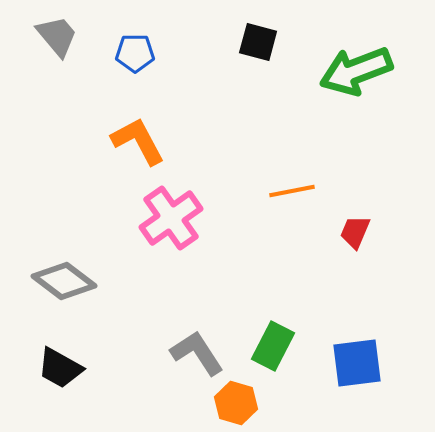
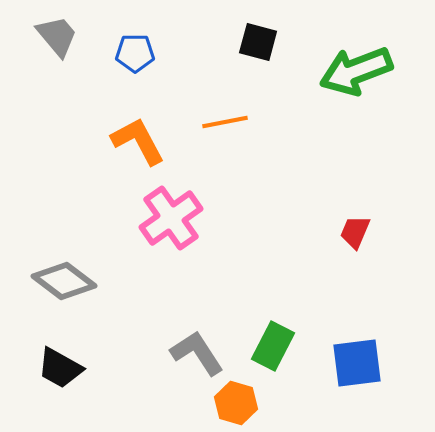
orange line: moved 67 px left, 69 px up
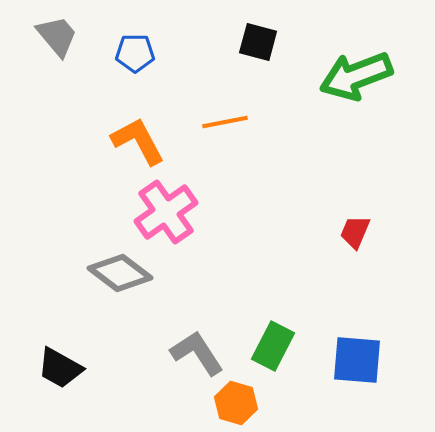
green arrow: moved 5 px down
pink cross: moved 5 px left, 6 px up
gray diamond: moved 56 px right, 8 px up
blue square: moved 3 px up; rotated 12 degrees clockwise
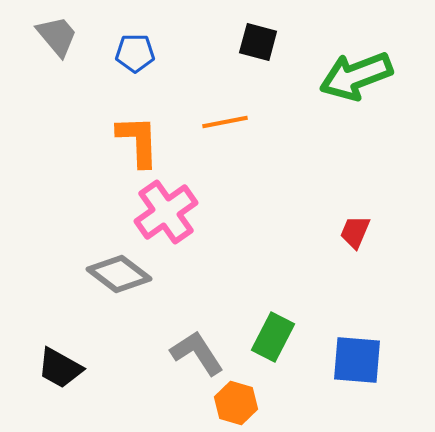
orange L-shape: rotated 26 degrees clockwise
gray diamond: moved 1 px left, 1 px down
green rectangle: moved 9 px up
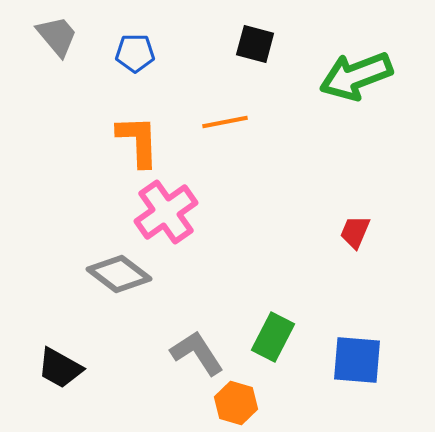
black square: moved 3 px left, 2 px down
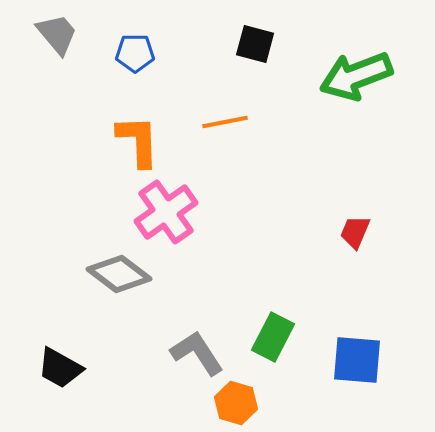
gray trapezoid: moved 2 px up
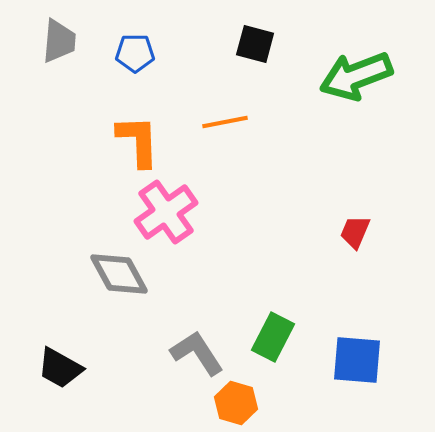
gray trapezoid: moved 2 px right, 7 px down; rotated 45 degrees clockwise
gray diamond: rotated 24 degrees clockwise
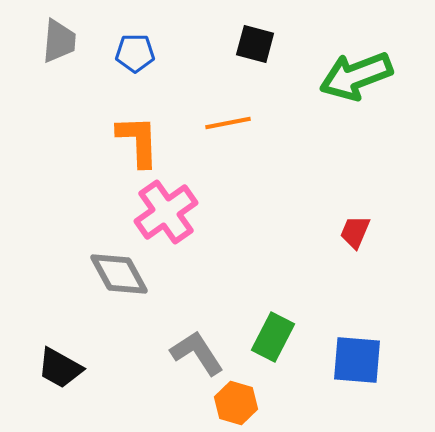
orange line: moved 3 px right, 1 px down
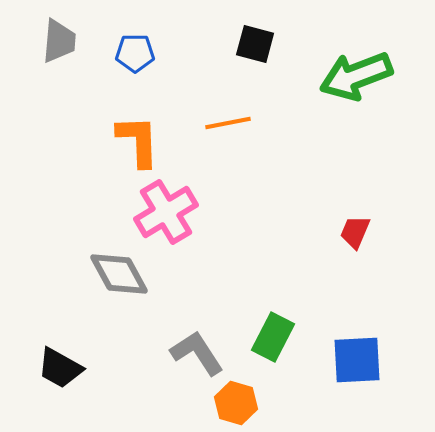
pink cross: rotated 4 degrees clockwise
blue square: rotated 8 degrees counterclockwise
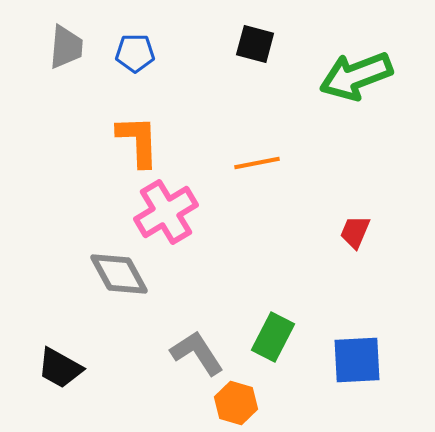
gray trapezoid: moved 7 px right, 6 px down
orange line: moved 29 px right, 40 px down
